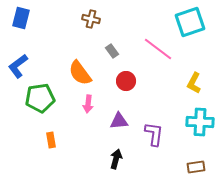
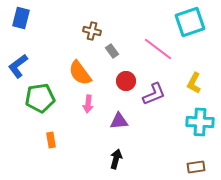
brown cross: moved 1 px right, 12 px down
purple L-shape: moved 40 px up; rotated 60 degrees clockwise
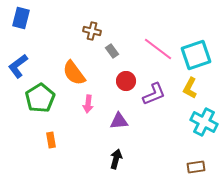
cyan square: moved 6 px right, 33 px down
orange semicircle: moved 6 px left
yellow L-shape: moved 4 px left, 5 px down
green pentagon: rotated 24 degrees counterclockwise
cyan cross: moved 4 px right; rotated 24 degrees clockwise
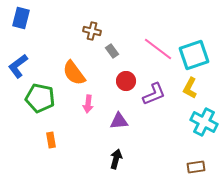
cyan square: moved 2 px left
green pentagon: rotated 28 degrees counterclockwise
